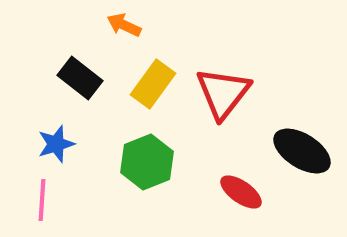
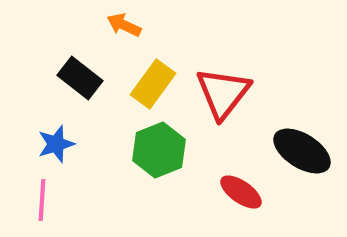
green hexagon: moved 12 px right, 12 px up
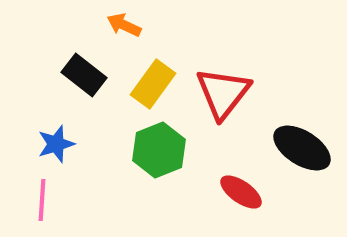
black rectangle: moved 4 px right, 3 px up
black ellipse: moved 3 px up
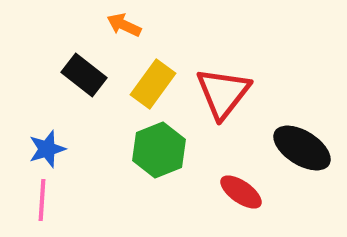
blue star: moved 9 px left, 5 px down
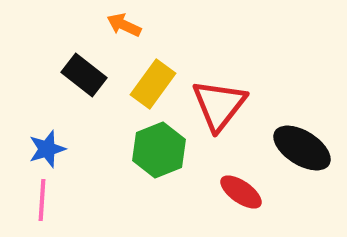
red triangle: moved 4 px left, 12 px down
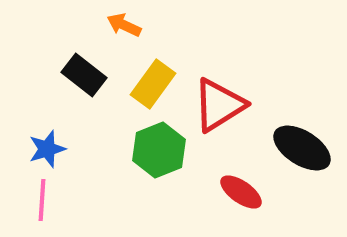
red triangle: rotated 20 degrees clockwise
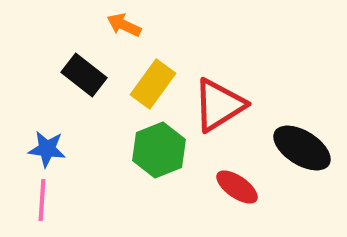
blue star: rotated 24 degrees clockwise
red ellipse: moved 4 px left, 5 px up
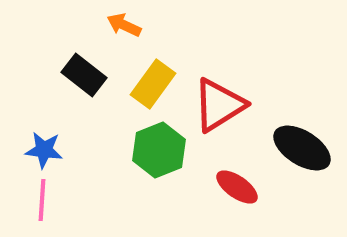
blue star: moved 3 px left, 1 px down
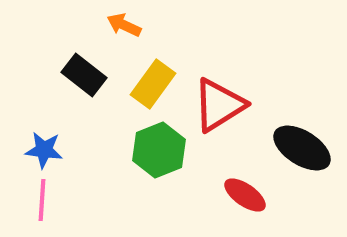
red ellipse: moved 8 px right, 8 px down
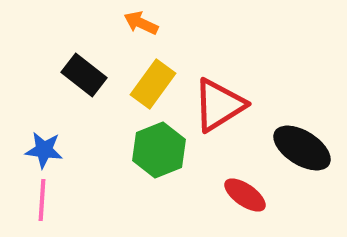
orange arrow: moved 17 px right, 2 px up
